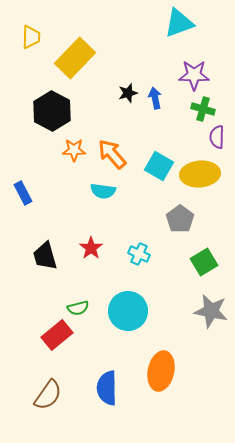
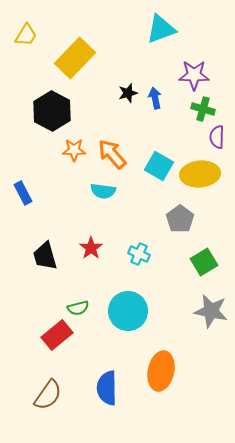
cyan triangle: moved 18 px left, 6 px down
yellow trapezoid: moved 5 px left, 2 px up; rotated 30 degrees clockwise
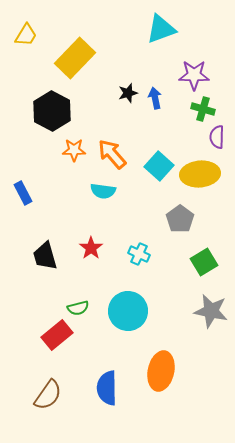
cyan square: rotated 12 degrees clockwise
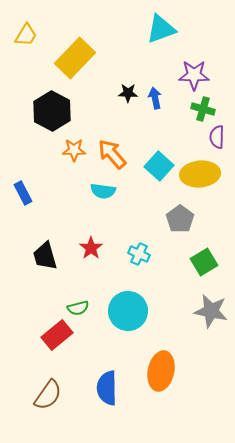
black star: rotated 18 degrees clockwise
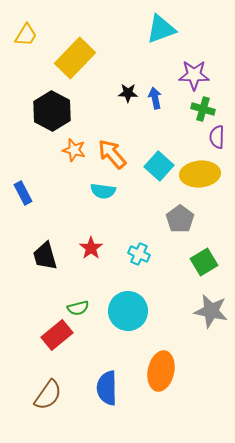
orange star: rotated 15 degrees clockwise
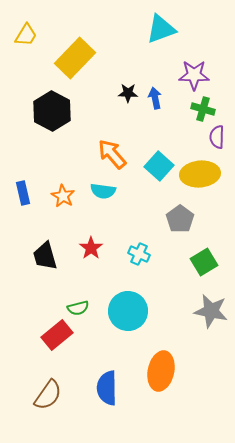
orange star: moved 11 px left, 46 px down; rotated 15 degrees clockwise
blue rectangle: rotated 15 degrees clockwise
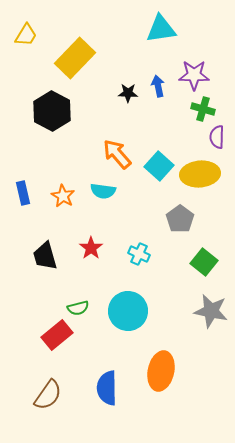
cyan triangle: rotated 12 degrees clockwise
blue arrow: moved 3 px right, 12 px up
orange arrow: moved 5 px right
green square: rotated 20 degrees counterclockwise
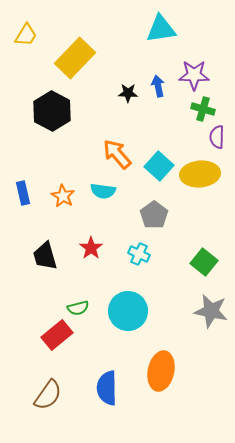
gray pentagon: moved 26 px left, 4 px up
